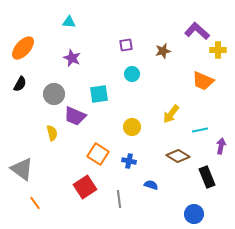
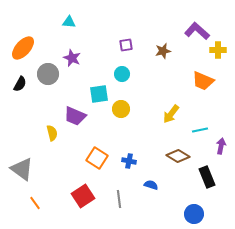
cyan circle: moved 10 px left
gray circle: moved 6 px left, 20 px up
yellow circle: moved 11 px left, 18 px up
orange square: moved 1 px left, 4 px down
red square: moved 2 px left, 9 px down
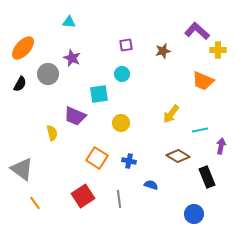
yellow circle: moved 14 px down
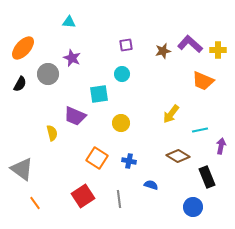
purple L-shape: moved 7 px left, 13 px down
blue circle: moved 1 px left, 7 px up
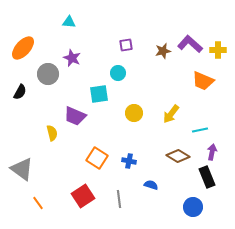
cyan circle: moved 4 px left, 1 px up
black semicircle: moved 8 px down
yellow circle: moved 13 px right, 10 px up
purple arrow: moved 9 px left, 6 px down
orange line: moved 3 px right
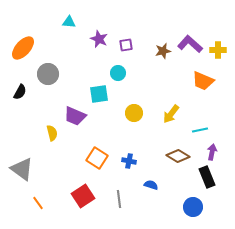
purple star: moved 27 px right, 19 px up
